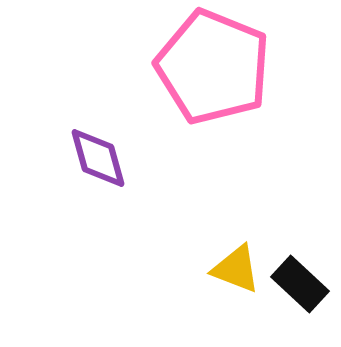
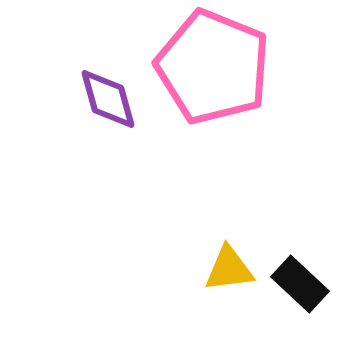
purple diamond: moved 10 px right, 59 px up
yellow triangle: moved 7 px left; rotated 28 degrees counterclockwise
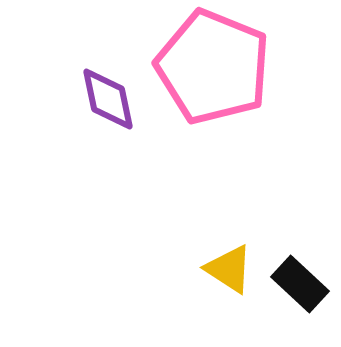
purple diamond: rotated 4 degrees clockwise
yellow triangle: rotated 40 degrees clockwise
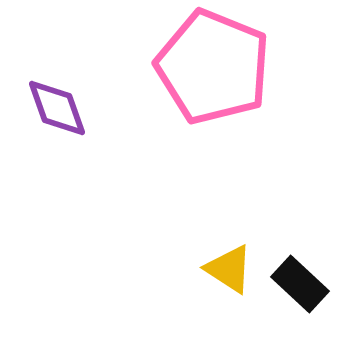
purple diamond: moved 51 px left, 9 px down; rotated 8 degrees counterclockwise
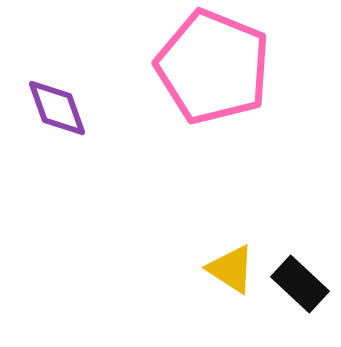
yellow triangle: moved 2 px right
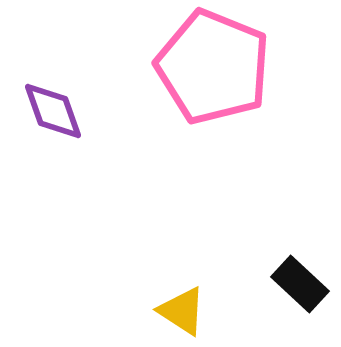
purple diamond: moved 4 px left, 3 px down
yellow triangle: moved 49 px left, 42 px down
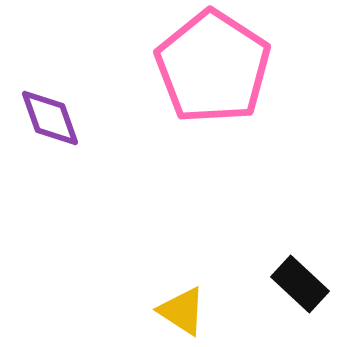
pink pentagon: rotated 11 degrees clockwise
purple diamond: moved 3 px left, 7 px down
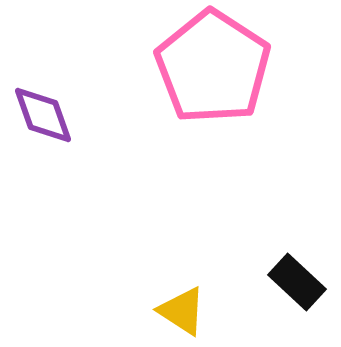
purple diamond: moved 7 px left, 3 px up
black rectangle: moved 3 px left, 2 px up
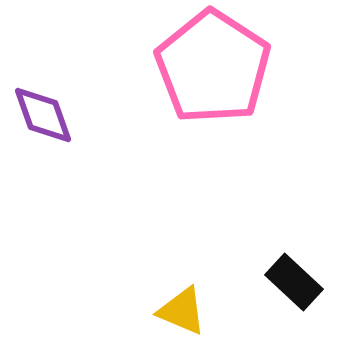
black rectangle: moved 3 px left
yellow triangle: rotated 10 degrees counterclockwise
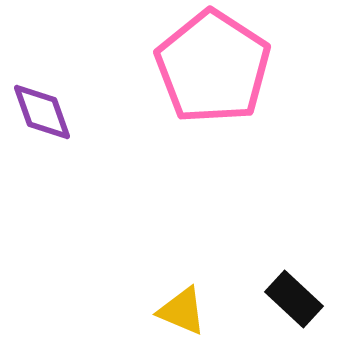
purple diamond: moved 1 px left, 3 px up
black rectangle: moved 17 px down
